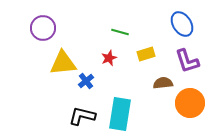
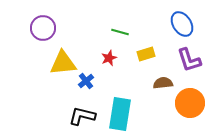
purple L-shape: moved 2 px right, 1 px up
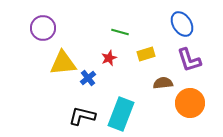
blue cross: moved 2 px right, 3 px up
cyan rectangle: moved 1 px right; rotated 12 degrees clockwise
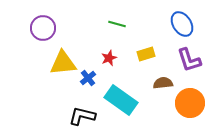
green line: moved 3 px left, 8 px up
cyan rectangle: moved 14 px up; rotated 76 degrees counterclockwise
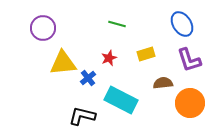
cyan rectangle: rotated 8 degrees counterclockwise
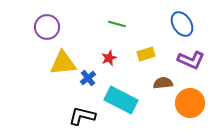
purple circle: moved 4 px right, 1 px up
purple L-shape: moved 2 px right; rotated 48 degrees counterclockwise
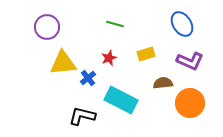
green line: moved 2 px left
purple L-shape: moved 1 px left, 1 px down
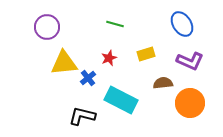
yellow triangle: moved 1 px right
